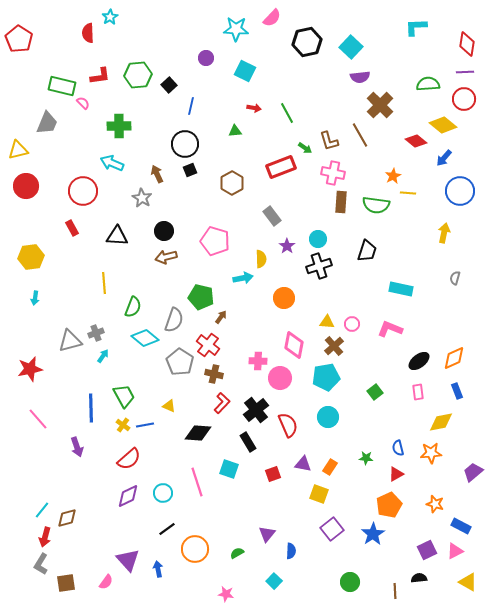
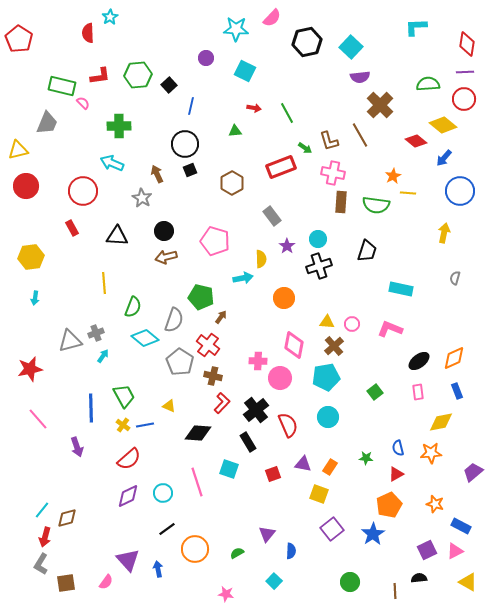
brown cross at (214, 374): moved 1 px left, 2 px down
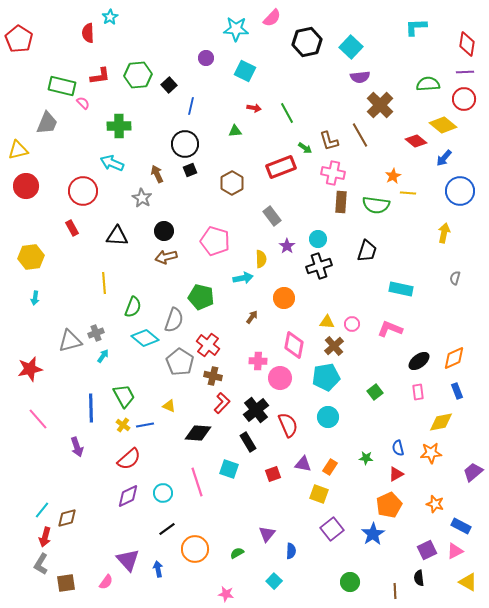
brown arrow at (221, 317): moved 31 px right
black semicircle at (419, 578): rotated 91 degrees counterclockwise
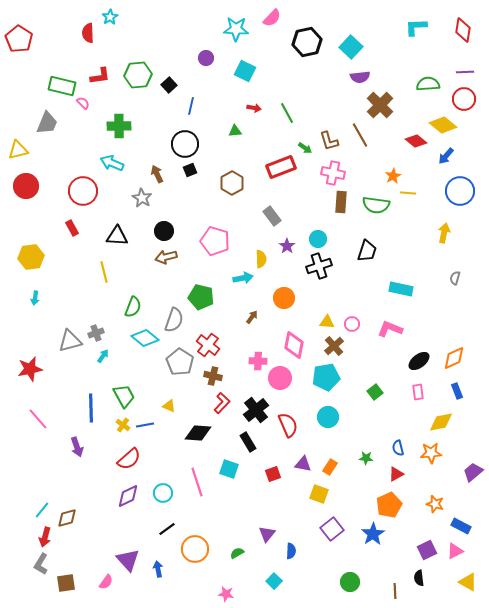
red diamond at (467, 44): moved 4 px left, 14 px up
blue arrow at (444, 158): moved 2 px right, 2 px up
yellow line at (104, 283): moved 11 px up; rotated 10 degrees counterclockwise
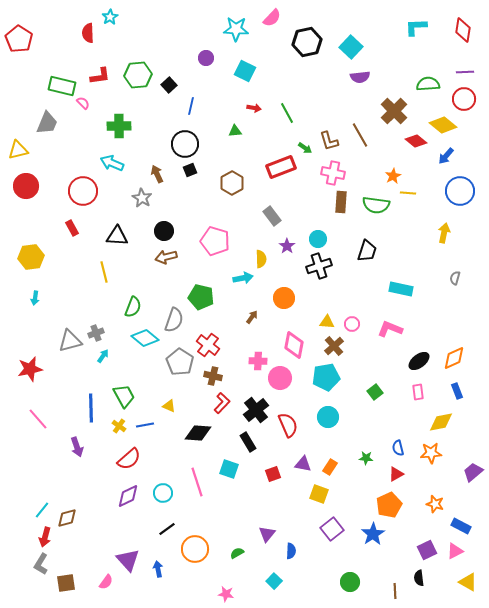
brown cross at (380, 105): moved 14 px right, 6 px down
yellow cross at (123, 425): moved 4 px left, 1 px down
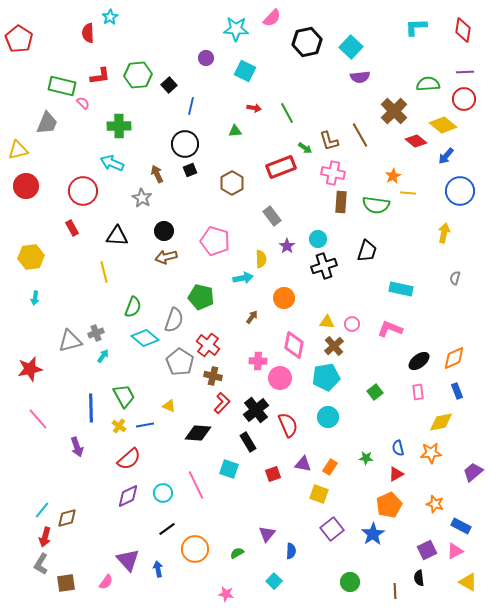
black cross at (319, 266): moved 5 px right
pink line at (197, 482): moved 1 px left, 3 px down; rotated 8 degrees counterclockwise
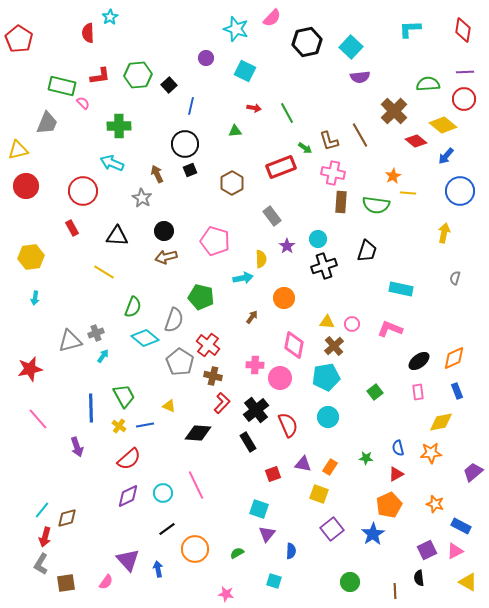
cyan L-shape at (416, 27): moved 6 px left, 2 px down
cyan star at (236, 29): rotated 15 degrees clockwise
yellow line at (104, 272): rotated 45 degrees counterclockwise
pink cross at (258, 361): moved 3 px left, 4 px down
cyan square at (229, 469): moved 30 px right, 40 px down
cyan square at (274, 581): rotated 28 degrees counterclockwise
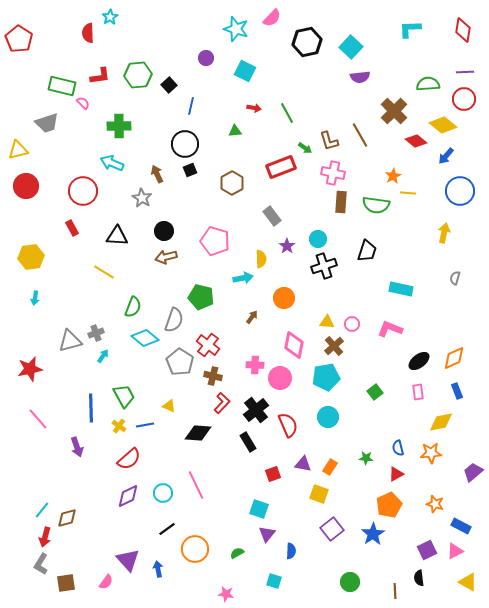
gray trapezoid at (47, 123): rotated 50 degrees clockwise
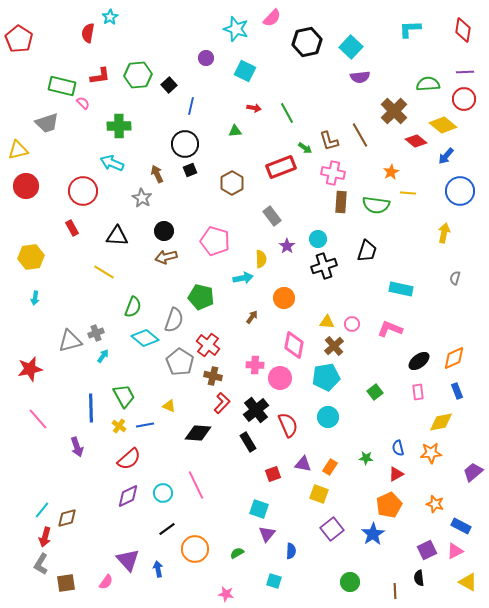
red semicircle at (88, 33): rotated 12 degrees clockwise
orange star at (393, 176): moved 2 px left, 4 px up
